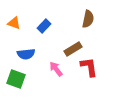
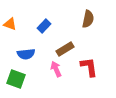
orange triangle: moved 4 px left, 1 px down
brown rectangle: moved 8 px left
pink arrow: rotated 14 degrees clockwise
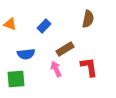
green square: rotated 24 degrees counterclockwise
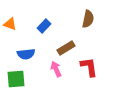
brown rectangle: moved 1 px right, 1 px up
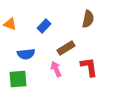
green square: moved 2 px right
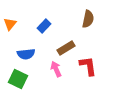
orange triangle: rotated 48 degrees clockwise
red L-shape: moved 1 px left, 1 px up
green square: rotated 30 degrees clockwise
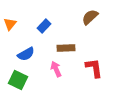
brown semicircle: moved 2 px right, 2 px up; rotated 144 degrees counterclockwise
brown rectangle: rotated 30 degrees clockwise
blue semicircle: rotated 24 degrees counterclockwise
red L-shape: moved 6 px right, 2 px down
green square: moved 1 px down
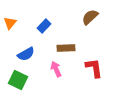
orange triangle: moved 1 px up
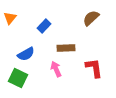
brown semicircle: moved 1 px right, 1 px down
orange triangle: moved 5 px up
green square: moved 2 px up
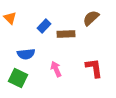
orange triangle: rotated 24 degrees counterclockwise
brown rectangle: moved 14 px up
blue semicircle: rotated 24 degrees clockwise
